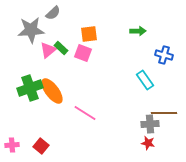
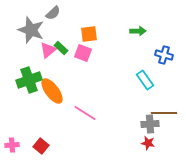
gray star: rotated 24 degrees clockwise
green cross: moved 1 px left, 8 px up
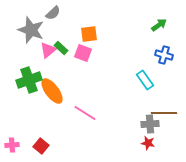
green arrow: moved 21 px right, 6 px up; rotated 35 degrees counterclockwise
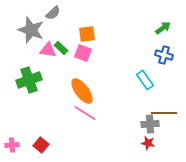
green arrow: moved 4 px right, 3 px down
orange square: moved 2 px left
pink triangle: rotated 48 degrees clockwise
orange ellipse: moved 30 px right
red square: moved 1 px up
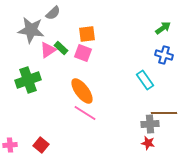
gray star: rotated 12 degrees counterclockwise
pink triangle: rotated 42 degrees counterclockwise
green cross: moved 1 px left
pink cross: moved 2 px left
